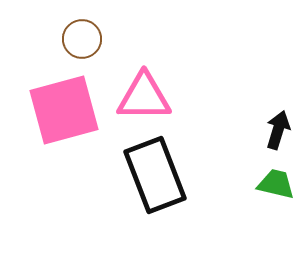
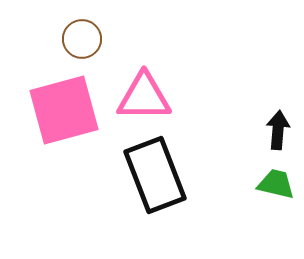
black arrow: rotated 12 degrees counterclockwise
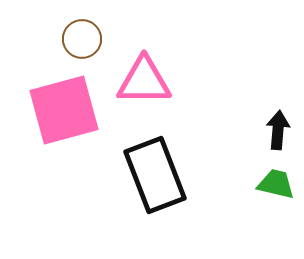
pink triangle: moved 16 px up
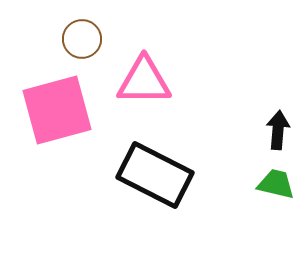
pink square: moved 7 px left
black rectangle: rotated 42 degrees counterclockwise
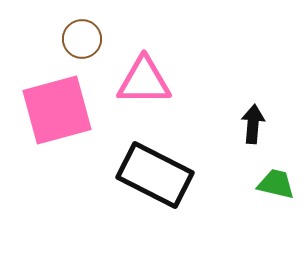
black arrow: moved 25 px left, 6 px up
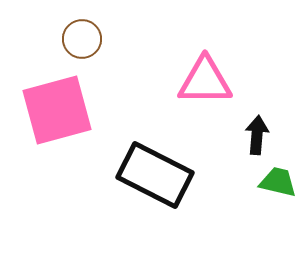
pink triangle: moved 61 px right
black arrow: moved 4 px right, 11 px down
green trapezoid: moved 2 px right, 2 px up
